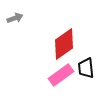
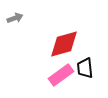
red diamond: rotated 20 degrees clockwise
black trapezoid: moved 1 px left
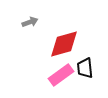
gray arrow: moved 15 px right, 4 px down
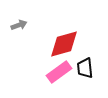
gray arrow: moved 11 px left, 3 px down
pink rectangle: moved 2 px left, 3 px up
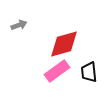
black trapezoid: moved 4 px right, 4 px down
pink rectangle: moved 2 px left, 1 px up
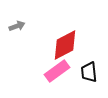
gray arrow: moved 2 px left, 1 px down
red diamond: moved 1 px right, 1 px down; rotated 12 degrees counterclockwise
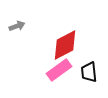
pink rectangle: moved 2 px right, 1 px up
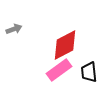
gray arrow: moved 3 px left, 3 px down
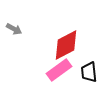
gray arrow: rotated 49 degrees clockwise
red diamond: moved 1 px right
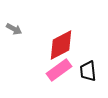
red diamond: moved 5 px left
black trapezoid: moved 1 px left, 1 px up
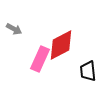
pink rectangle: moved 19 px left, 11 px up; rotated 30 degrees counterclockwise
